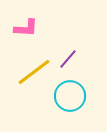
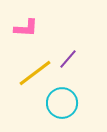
yellow line: moved 1 px right, 1 px down
cyan circle: moved 8 px left, 7 px down
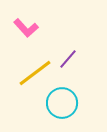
pink L-shape: rotated 45 degrees clockwise
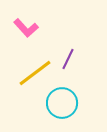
purple line: rotated 15 degrees counterclockwise
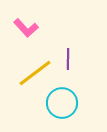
purple line: rotated 25 degrees counterclockwise
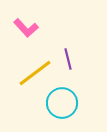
purple line: rotated 15 degrees counterclockwise
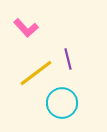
yellow line: moved 1 px right
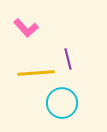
yellow line: rotated 33 degrees clockwise
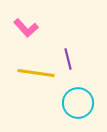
yellow line: rotated 12 degrees clockwise
cyan circle: moved 16 px right
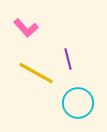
yellow line: rotated 21 degrees clockwise
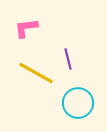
pink L-shape: rotated 125 degrees clockwise
